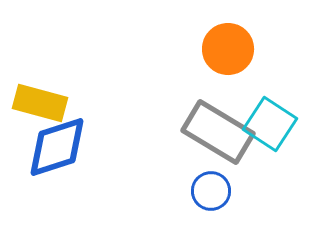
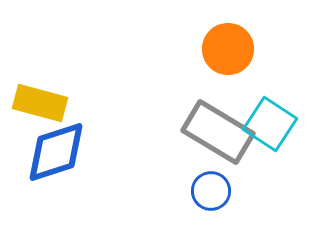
blue diamond: moved 1 px left, 5 px down
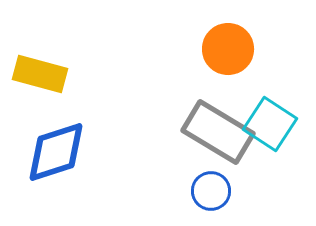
yellow rectangle: moved 29 px up
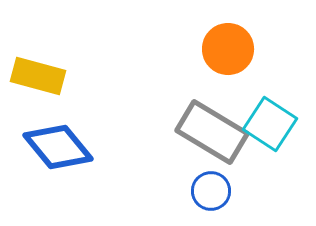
yellow rectangle: moved 2 px left, 2 px down
gray rectangle: moved 6 px left
blue diamond: moved 2 px right, 5 px up; rotated 68 degrees clockwise
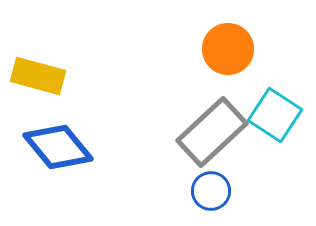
cyan square: moved 5 px right, 9 px up
gray rectangle: rotated 74 degrees counterclockwise
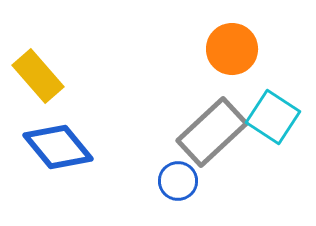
orange circle: moved 4 px right
yellow rectangle: rotated 34 degrees clockwise
cyan square: moved 2 px left, 2 px down
blue circle: moved 33 px left, 10 px up
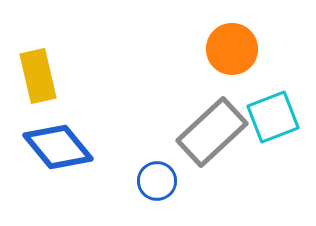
yellow rectangle: rotated 28 degrees clockwise
cyan square: rotated 36 degrees clockwise
blue circle: moved 21 px left
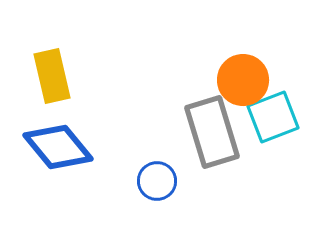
orange circle: moved 11 px right, 31 px down
yellow rectangle: moved 14 px right
gray rectangle: rotated 64 degrees counterclockwise
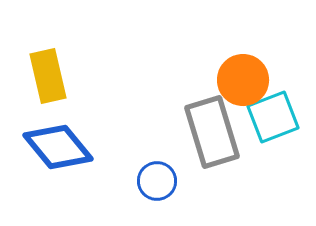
yellow rectangle: moved 4 px left
